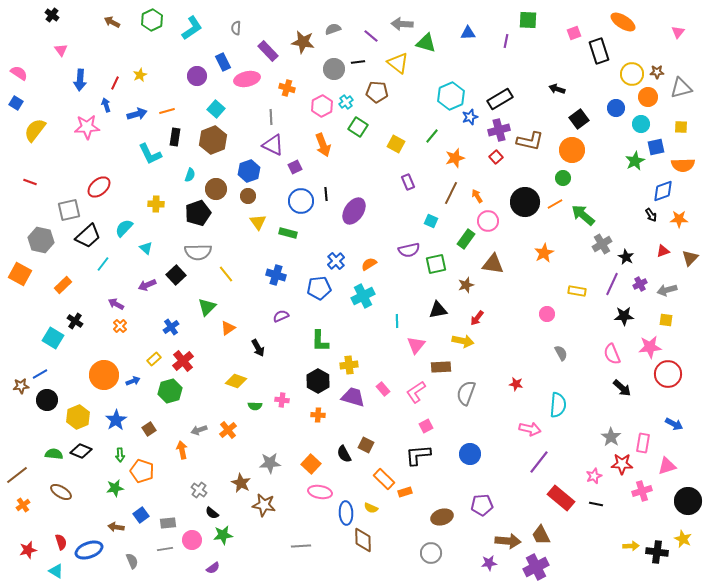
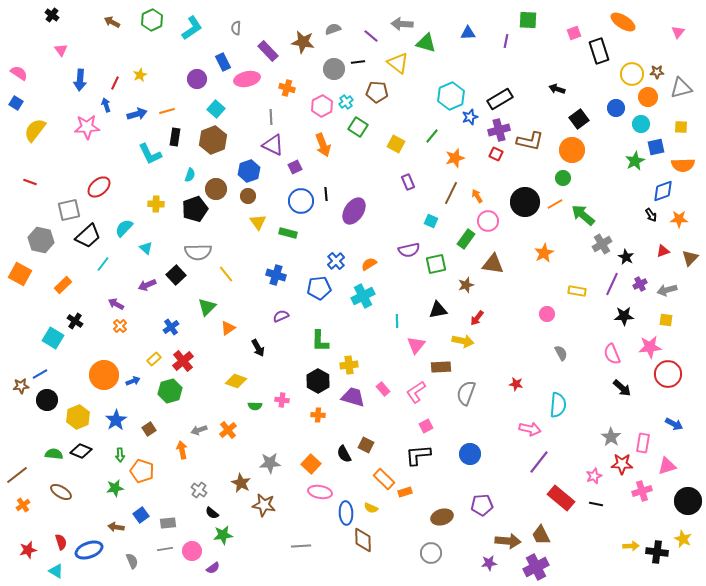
purple circle at (197, 76): moved 3 px down
red square at (496, 157): moved 3 px up; rotated 24 degrees counterclockwise
black pentagon at (198, 213): moved 3 px left, 4 px up
pink circle at (192, 540): moved 11 px down
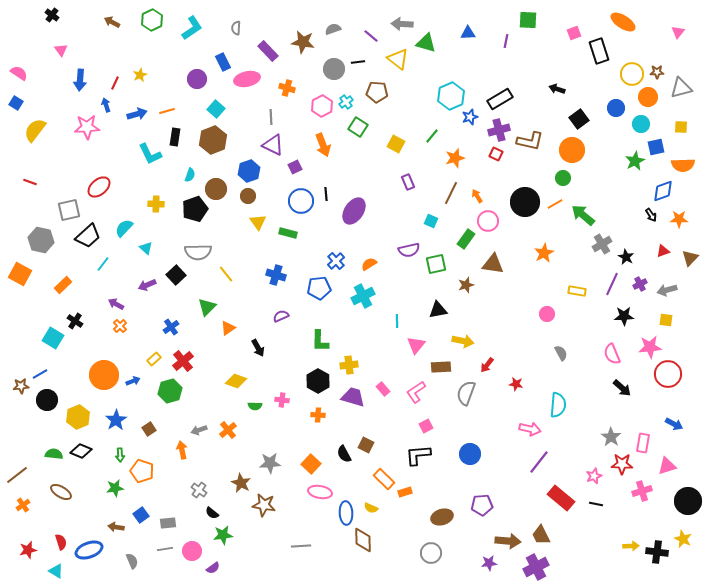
yellow triangle at (398, 63): moved 4 px up
red arrow at (477, 318): moved 10 px right, 47 px down
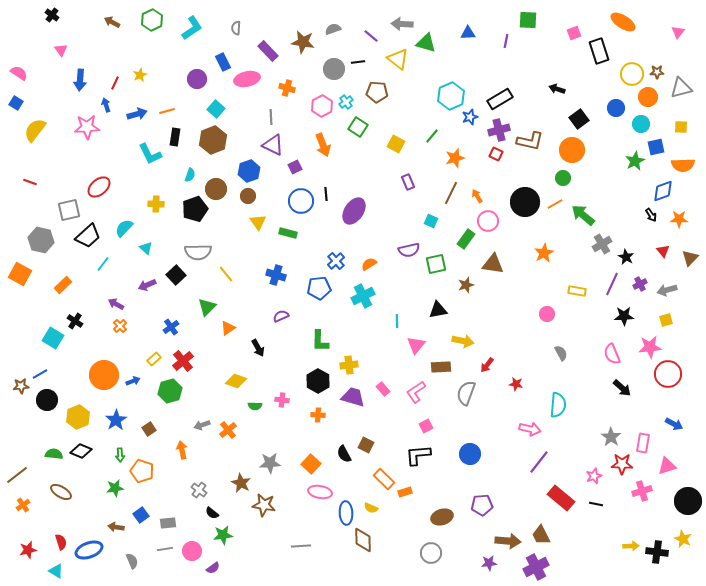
red triangle at (663, 251): rotated 48 degrees counterclockwise
yellow square at (666, 320): rotated 24 degrees counterclockwise
gray arrow at (199, 430): moved 3 px right, 5 px up
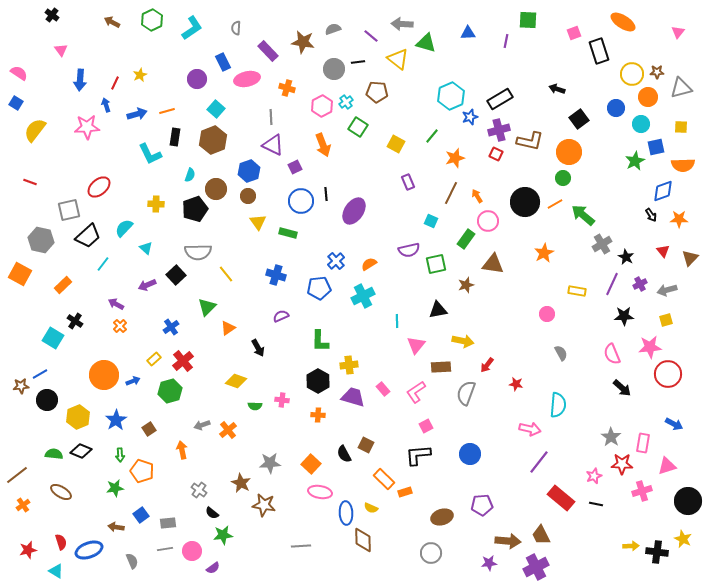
orange circle at (572, 150): moved 3 px left, 2 px down
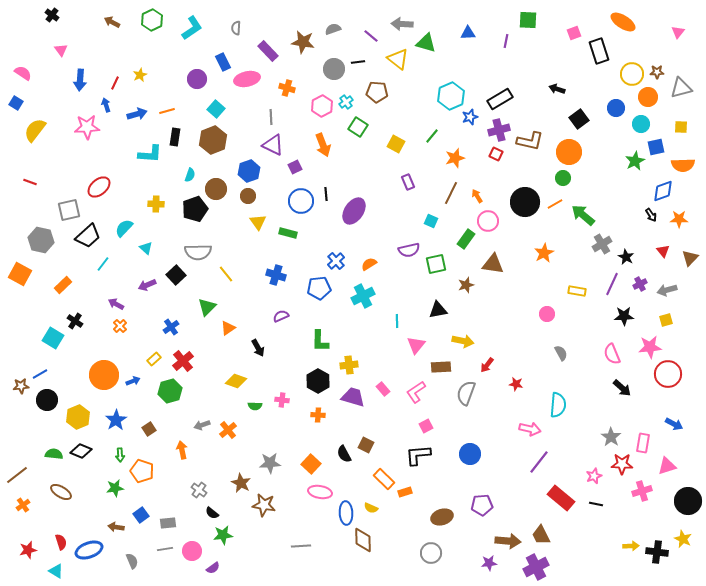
pink semicircle at (19, 73): moved 4 px right
cyan L-shape at (150, 154): rotated 60 degrees counterclockwise
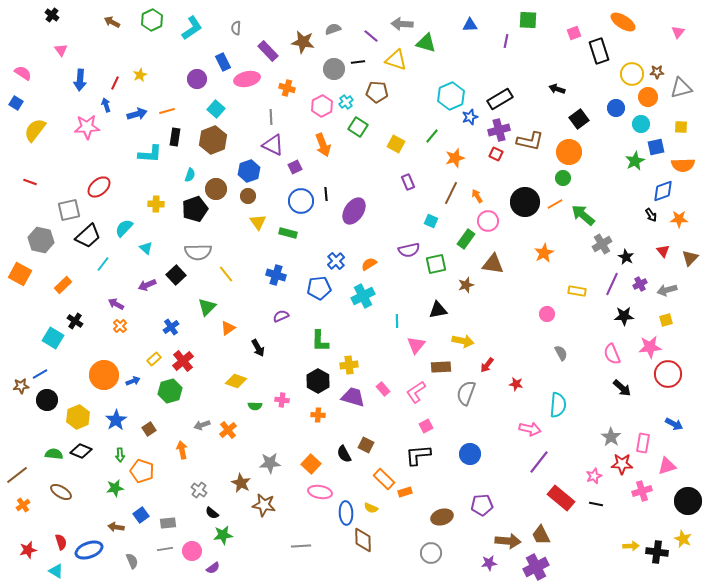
blue triangle at (468, 33): moved 2 px right, 8 px up
yellow triangle at (398, 59): moved 2 px left, 1 px down; rotated 20 degrees counterclockwise
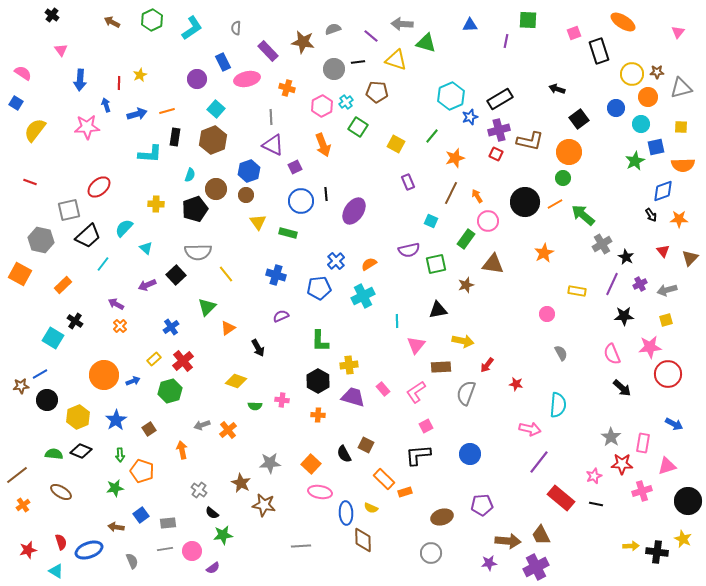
red line at (115, 83): moved 4 px right; rotated 24 degrees counterclockwise
brown circle at (248, 196): moved 2 px left, 1 px up
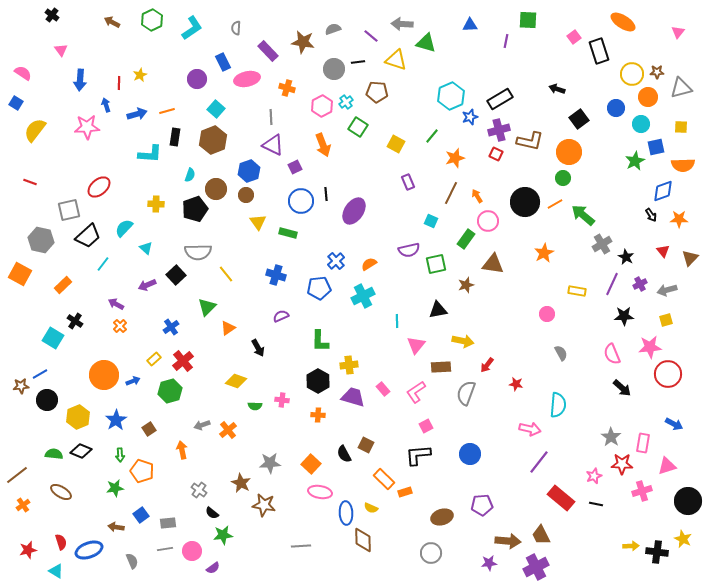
pink square at (574, 33): moved 4 px down; rotated 16 degrees counterclockwise
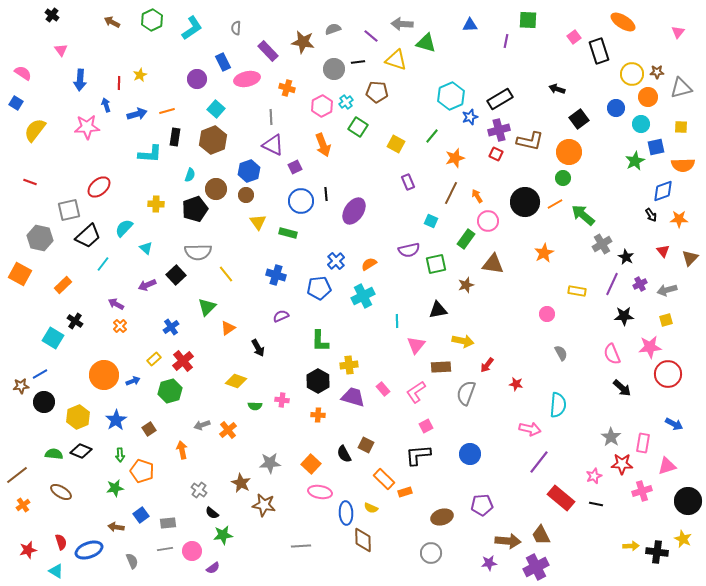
gray hexagon at (41, 240): moved 1 px left, 2 px up
black circle at (47, 400): moved 3 px left, 2 px down
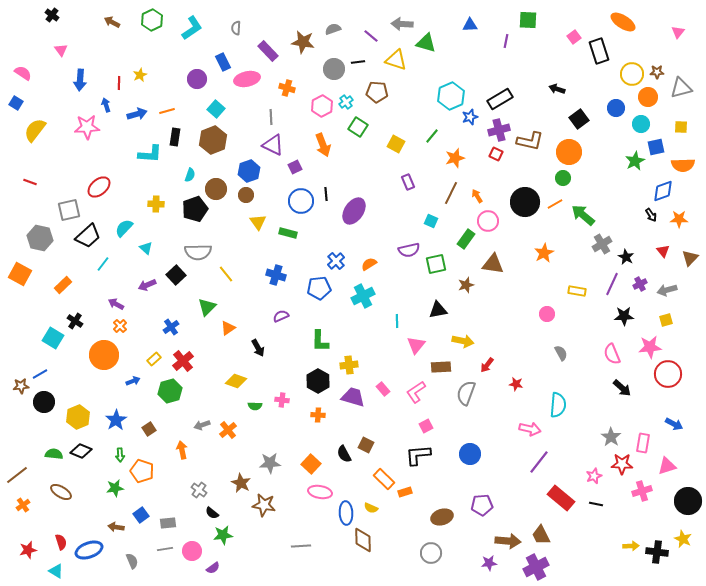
orange circle at (104, 375): moved 20 px up
